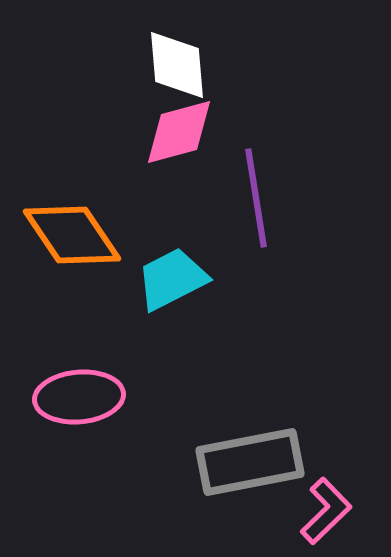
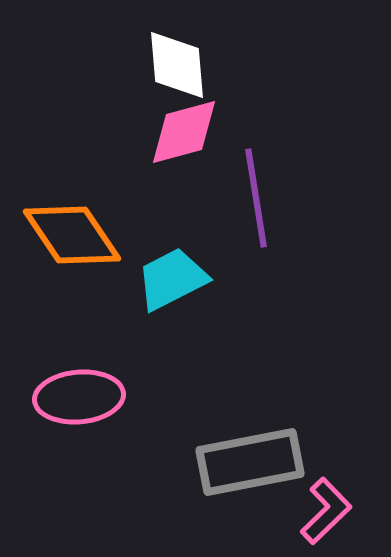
pink diamond: moved 5 px right
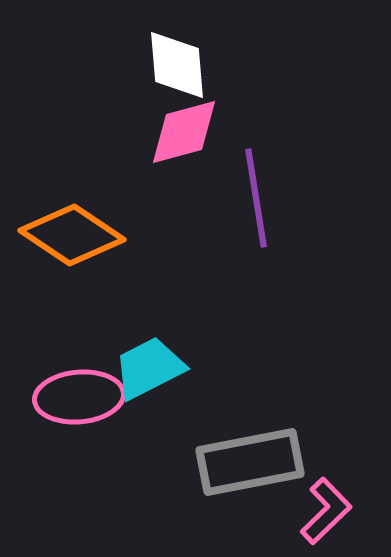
orange diamond: rotated 22 degrees counterclockwise
cyan trapezoid: moved 23 px left, 89 px down
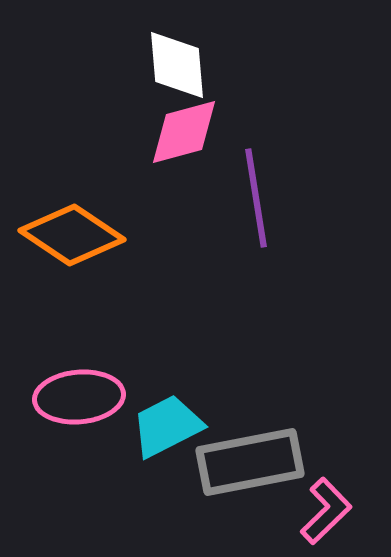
cyan trapezoid: moved 18 px right, 58 px down
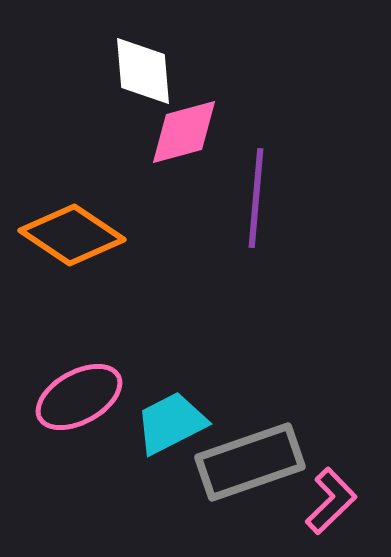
white diamond: moved 34 px left, 6 px down
purple line: rotated 14 degrees clockwise
pink ellipse: rotated 24 degrees counterclockwise
cyan trapezoid: moved 4 px right, 3 px up
gray rectangle: rotated 8 degrees counterclockwise
pink L-shape: moved 5 px right, 10 px up
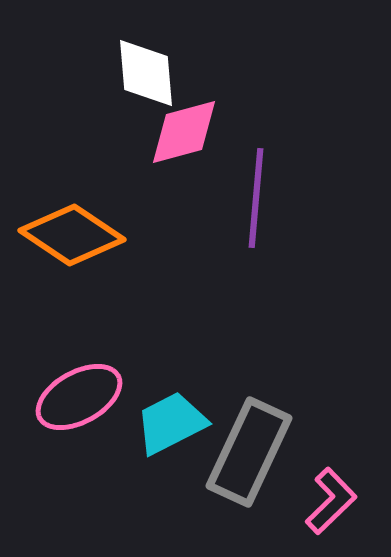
white diamond: moved 3 px right, 2 px down
gray rectangle: moved 1 px left, 10 px up; rotated 46 degrees counterclockwise
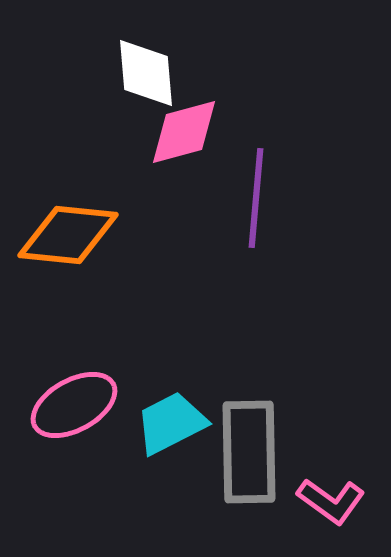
orange diamond: moved 4 px left; rotated 28 degrees counterclockwise
pink ellipse: moved 5 px left, 8 px down
gray rectangle: rotated 26 degrees counterclockwise
pink L-shape: rotated 80 degrees clockwise
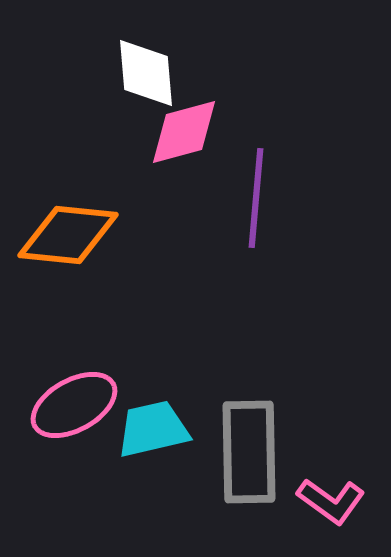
cyan trapezoid: moved 18 px left, 6 px down; rotated 14 degrees clockwise
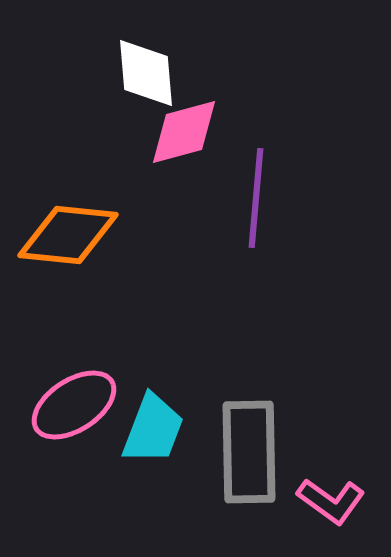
pink ellipse: rotated 4 degrees counterclockwise
cyan trapezoid: rotated 124 degrees clockwise
